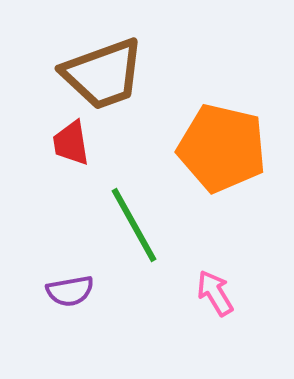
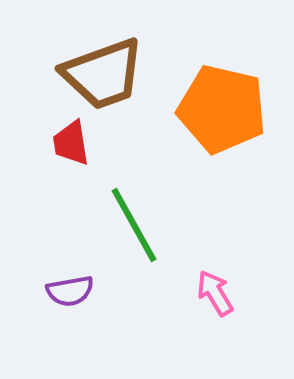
orange pentagon: moved 39 px up
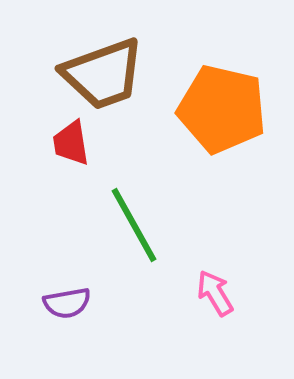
purple semicircle: moved 3 px left, 12 px down
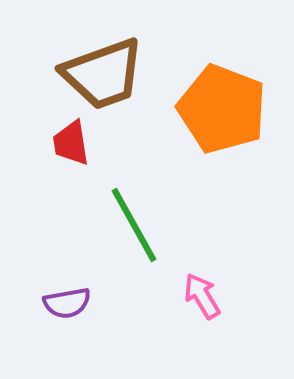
orange pentagon: rotated 8 degrees clockwise
pink arrow: moved 13 px left, 3 px down
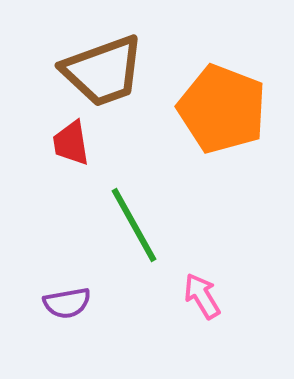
brown trapezoid: moved 3 px up
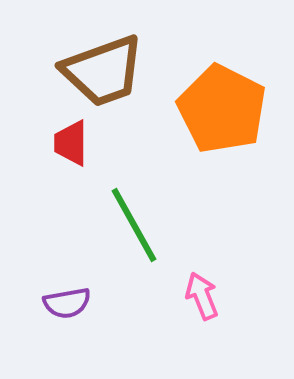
orange pentagon: rotated 6 degrees clockwise
red trapezoid: rotated 9 degrees clockwise
pink arrow: rotated 9 degrees clockwise
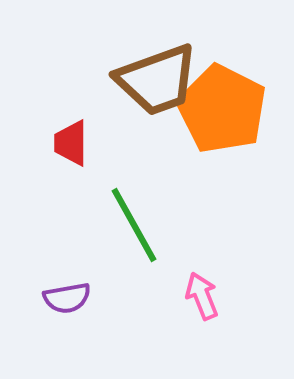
brown trapezoid: moved 54 px right, 9 px down
purple semicircle: moved 5 px up
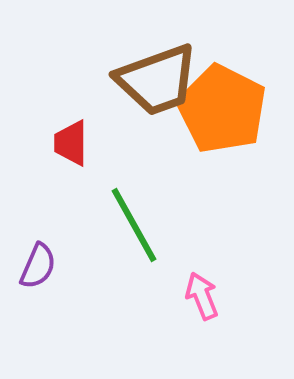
purple semicircle: moved 29 px left, 32 px up; rotated 57 degrees counterclockwise
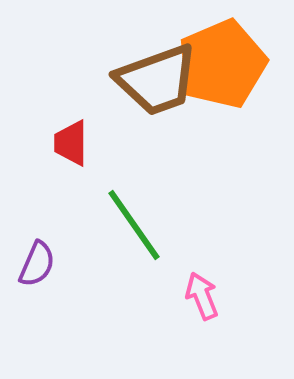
orange pentagon: moved 45 px up; rotated 22 degrees clockwise
green line: rotated 6 degrees counterclockwise
purple semicircle: moved 1 px left, 2 px up
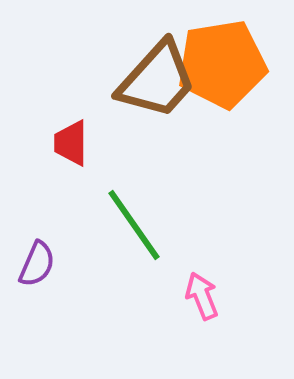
orange pentagon: rotated 14 degrees clockwise
brown trapezoid: rotated 28 degrees counterclockwise
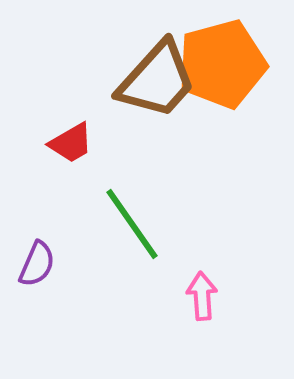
orange pentagon: rotated 6 degrees counterclockwise
red trapezoid: rotated 120 degrees counterclockwise
green line: moved 2 px left, 1 px up
pink arrow: rotated 18 degrees clockwise
